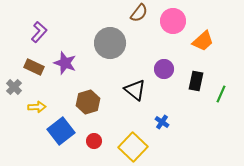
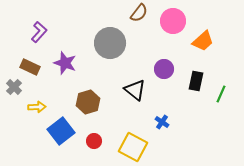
brown rectangle: moved 4 px left
yellow square: rotated 16 degrees counterclockwise
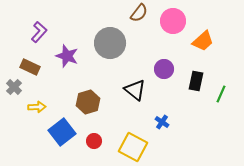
purple star: moved 2 px right, 7 px up
blue square: moved 1 px right, 1 px down
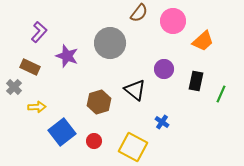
brown hexagon: moved 11 px right
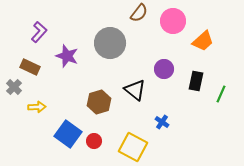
blue square: moved 6 px right, 2 px down; rotated 16 degrees counterclockwise
